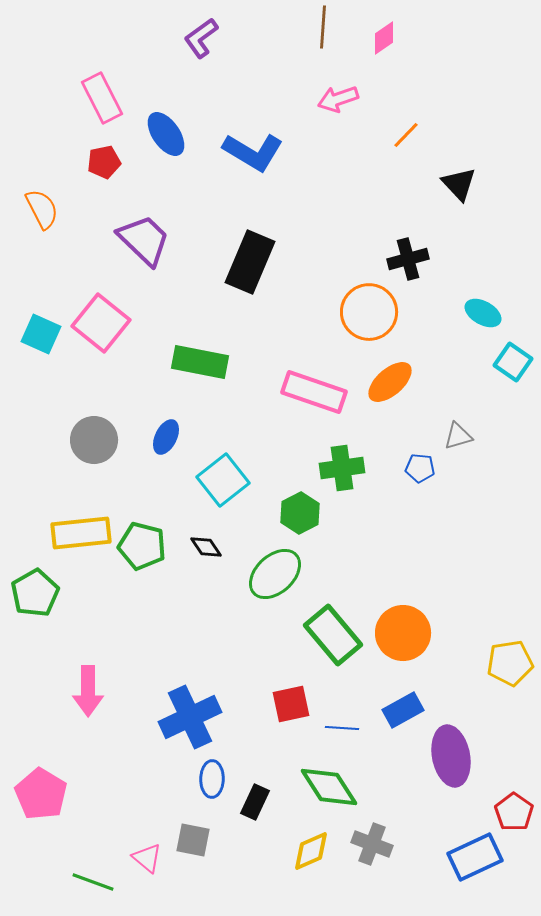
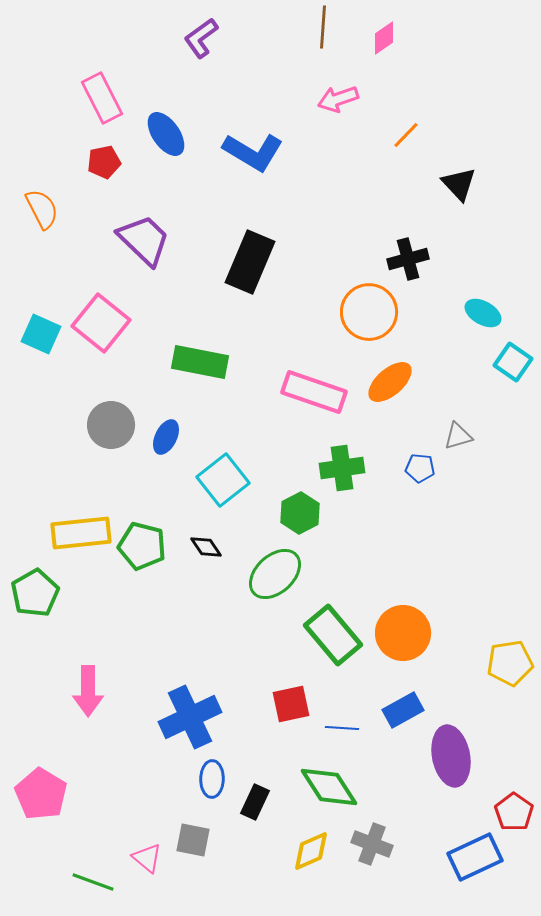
gray circle at (94, 440): moved 17 px right, 15 px up
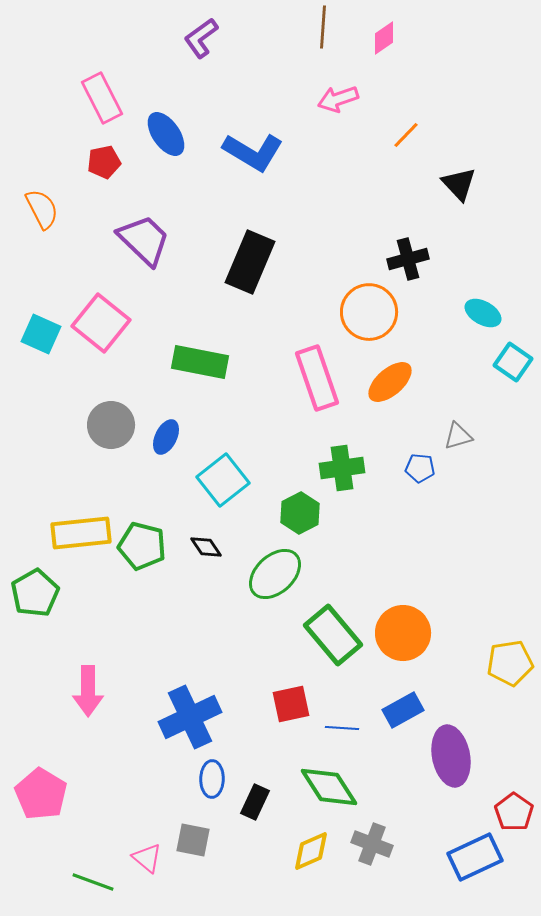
pink rectangle at (314, 392): moved 3 px right, 14 px up; rotated 52 degrees clockwise
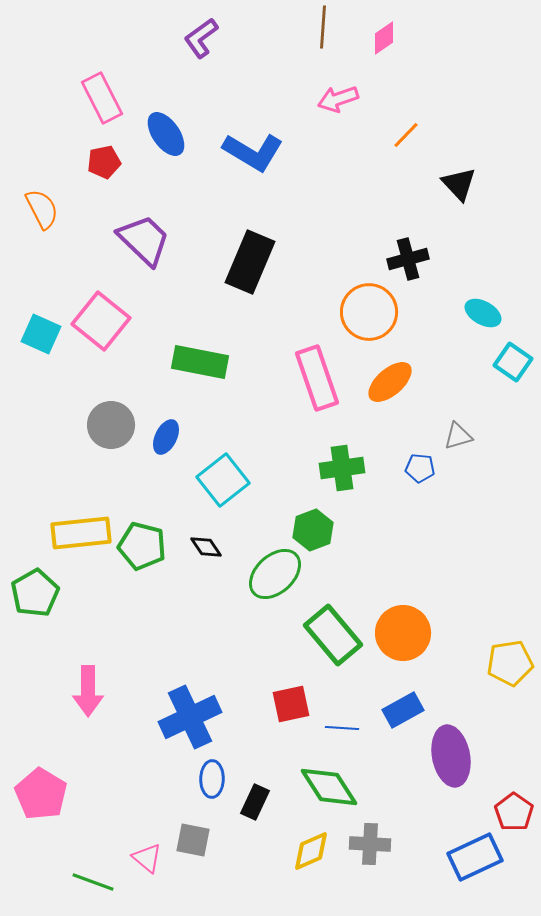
pink square at (101, 323): moved 2 px up
green hexagon at (300, 513): moved 13 px right, 17 px down; rotated 6 degrees clockwise
gray cross at (372, 844): moved 2 px left; rotated 18 degrees counterclockwise
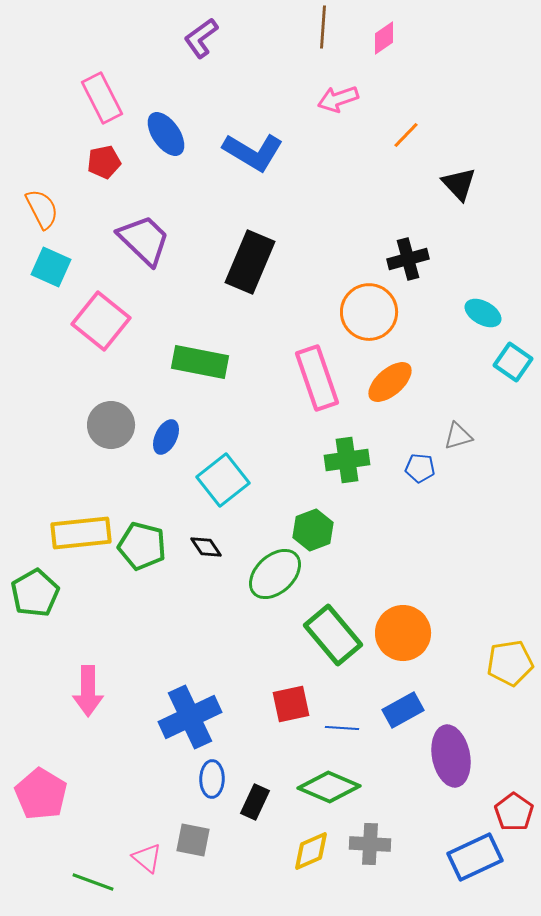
cyan square at (41, 334): moved 10 px right, 67 px up
green cross at (342, 468): moved 5 px right, 8 px up
green diamond at (329, 787): rotated 34 degrees counterclockwise
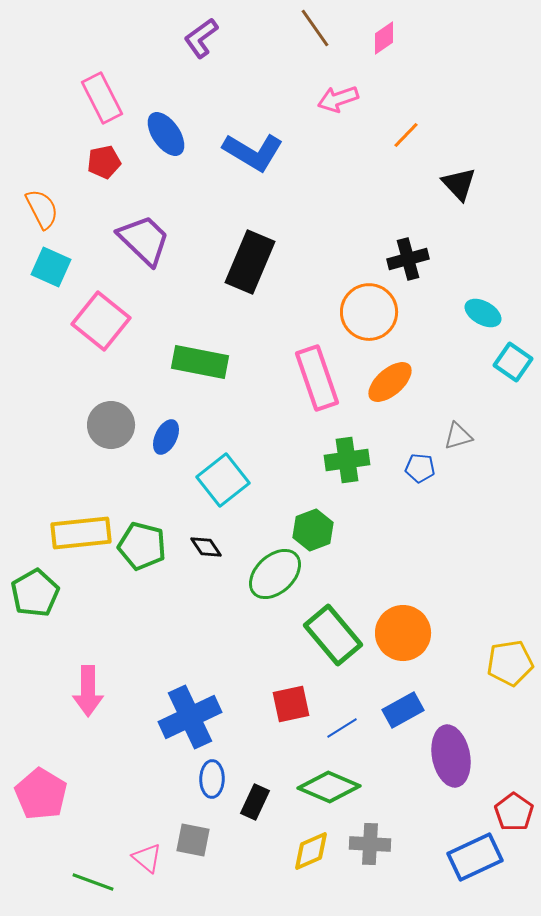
brown line at (323, 27): moved 8 px left, 1 px down; rotated 39 degrees counterclockwise
blue line at (342, 728): rotated 36 degrees counterclockwise
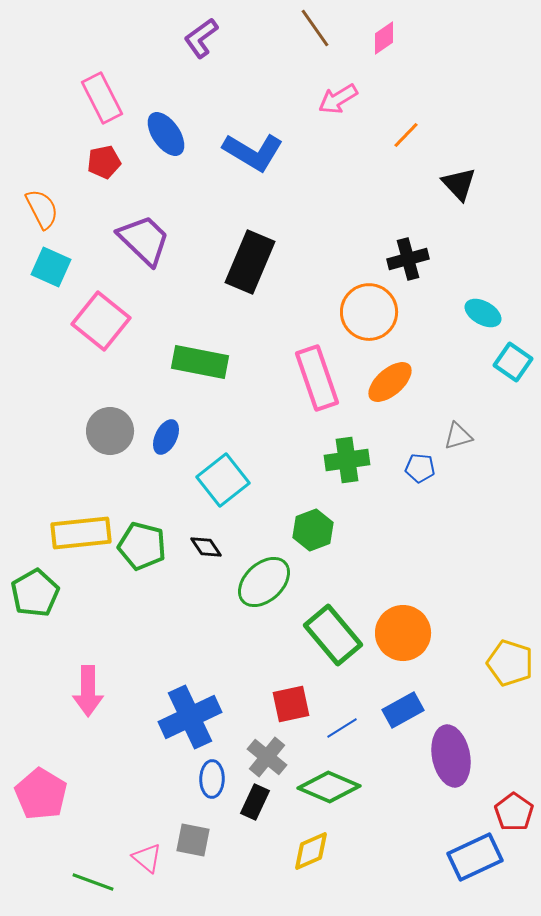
pink arrow at (338, 99): rotated 12 degrees counterclockwise
gray circle at (111, 425): moved 1 px left, 6 px down
green ellipse at (275, 574): moved 11 px left, 8 px down
yellow pentagon at (510, 663): rotated 27 degrees clockwise
gray cross at (370, 844): moved 103 px left, 87 px up; rotated 36 degrees clockwise
